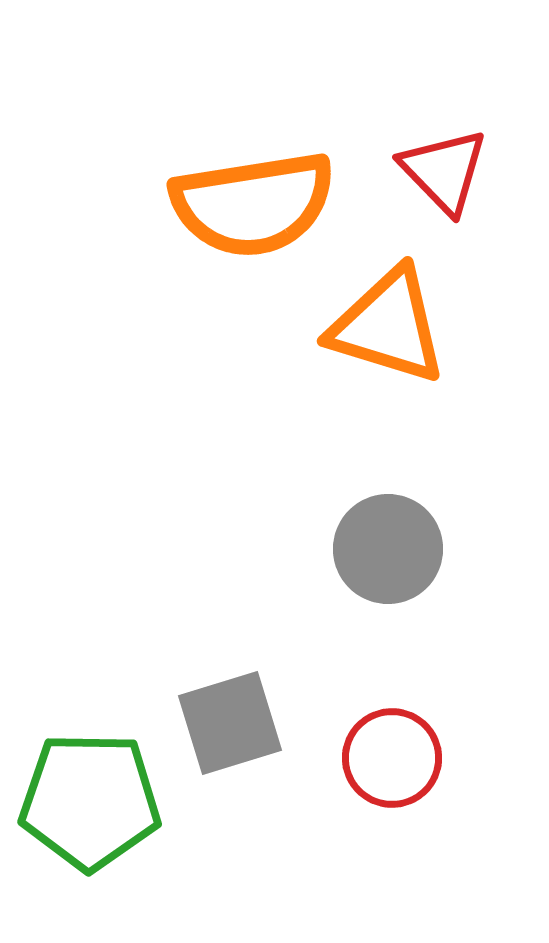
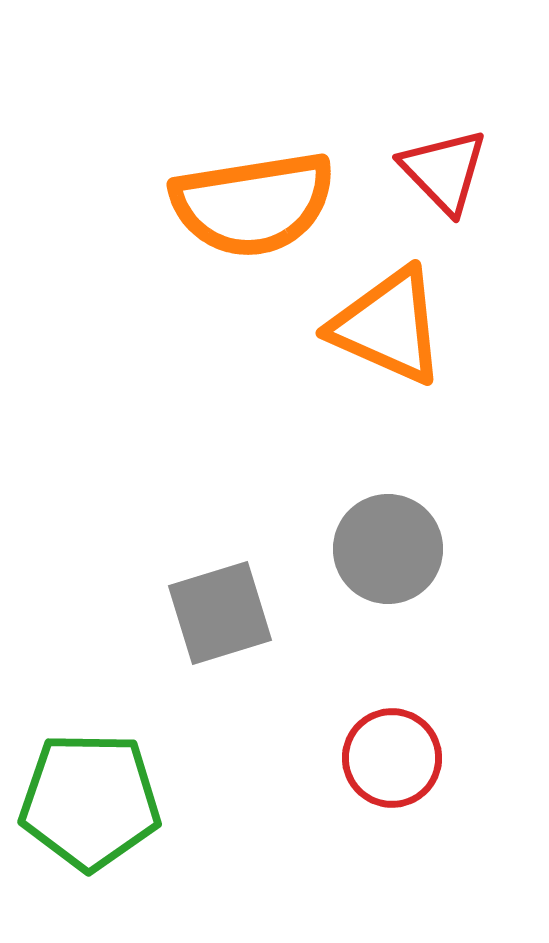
orange triangle: rotated 7 degrees clockwise
gray square: moved 10 px left, 110 px up
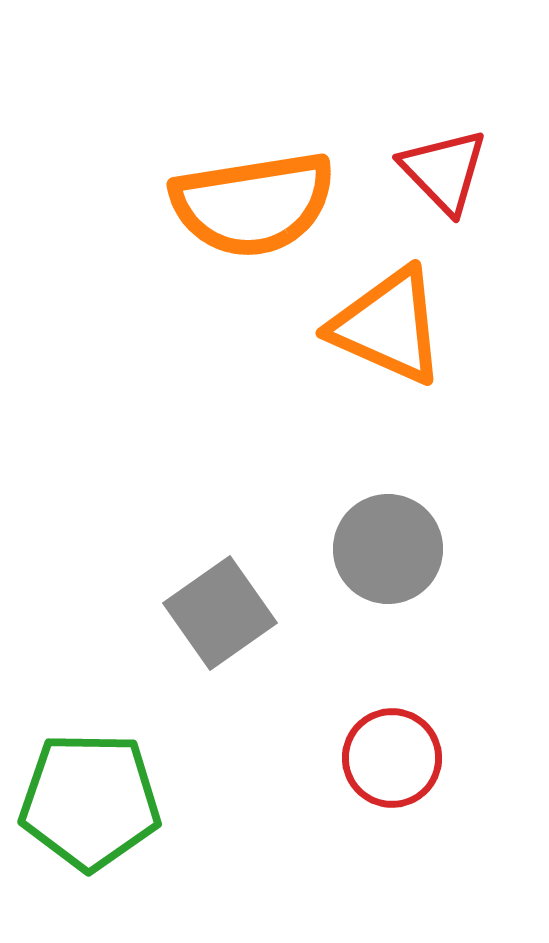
gray square: rotated 18 degrees counterclockwise
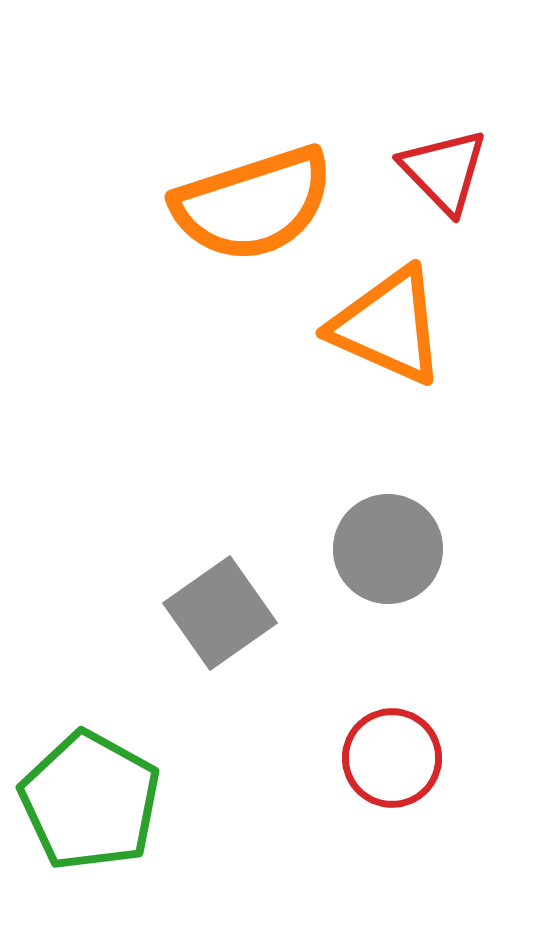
orange semicircle: rotated 9 degrees counterclockwise
green pentagon: rotated 28 degrees clockwise
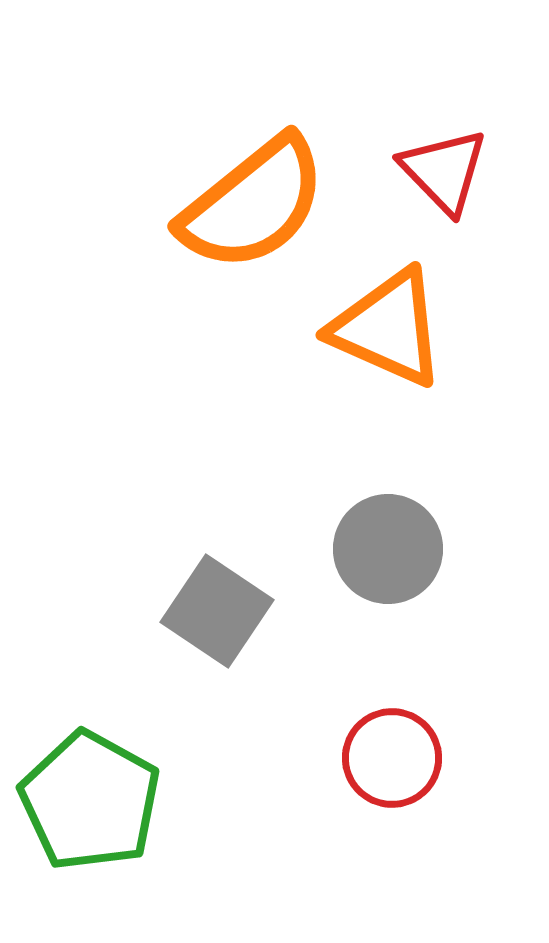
orange semicircle: rotated 21 degrees counterclockwise
orange triangle: moved 2 px down
gray square: moved 3 px left, 2 px up; rotated 21 degrees counterclockwise
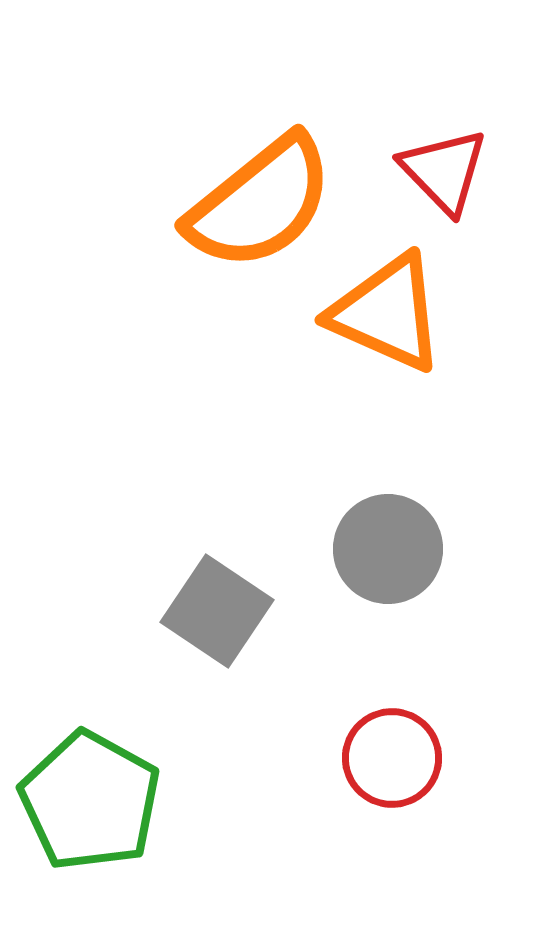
orange semicircle: moved 7 px right, 1 px up
orange triangle: moved 1 px left, 15 px up
